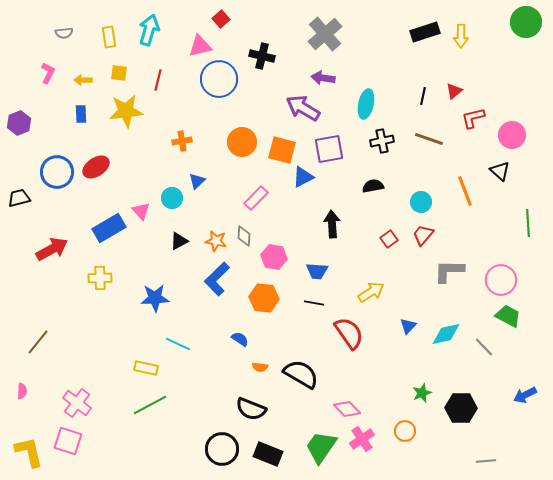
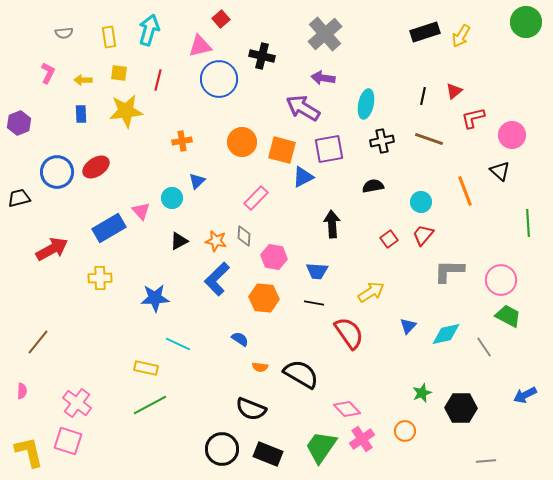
yellow arrow at (461, 36): rotated 30 degrees clockwise
gray line at (484, 347): rotated 10 degrees clockwise
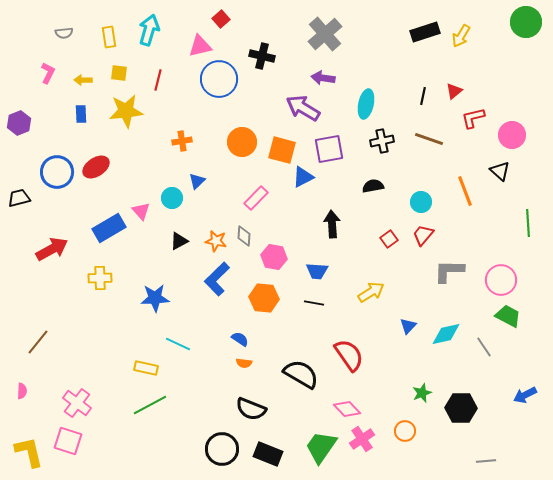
red semicircle at (349, 333): moved 22 px down
orange semicircle at (260, 367): moved 16 px left, 4 px up
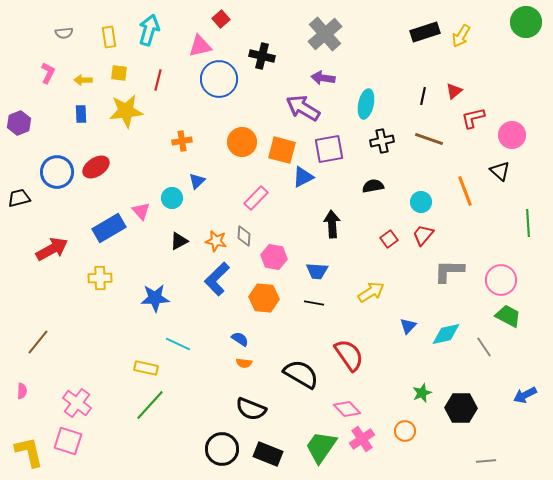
green line at (150, 405): rotated 20 degrees counterclockwise
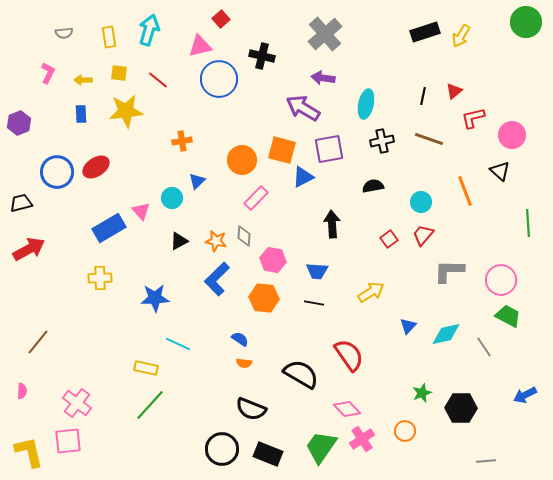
red line at (158, 80): rotated 65 degrees counterclockwise
orange circle at (242, 142): moved 18 px down
black trapezoid at (19, 198): moved 2 px right, 5 px down
red arrow at (52, 249): moved 23 px left
pink hexagon at (274, 257): moved 1 px left, 3 px down
pink square at (68, 441): rotated 24 degrees counterclockwise
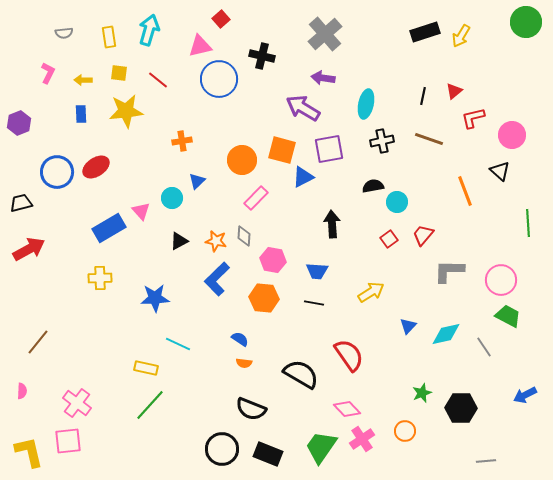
cyan circle at (421, 202): moved 24 px left
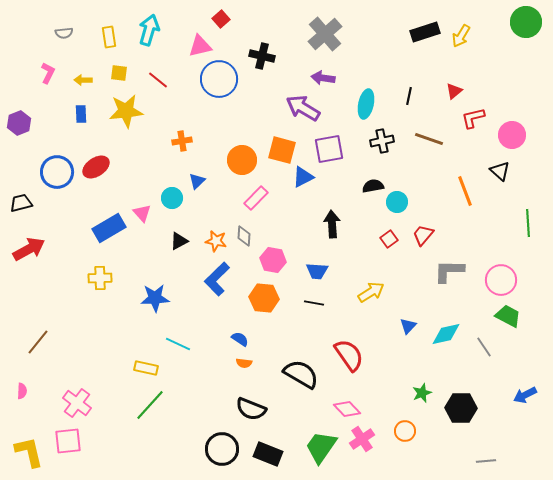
black line at (423, 96): moved 14 px left
pink triangle at (141, 211): moved 1 px right, 2 px down
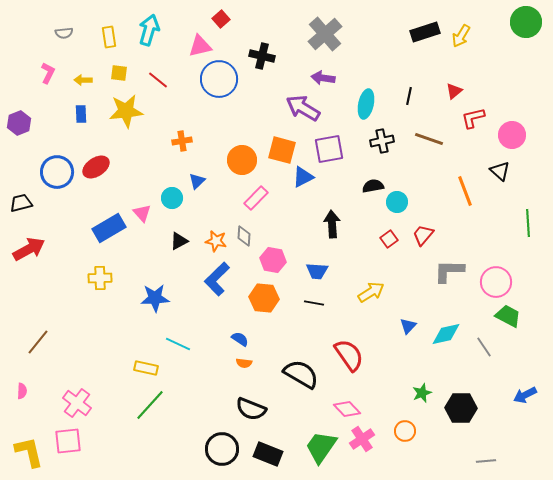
pink circle at (501, 280): moved 5 px left, 2 px down
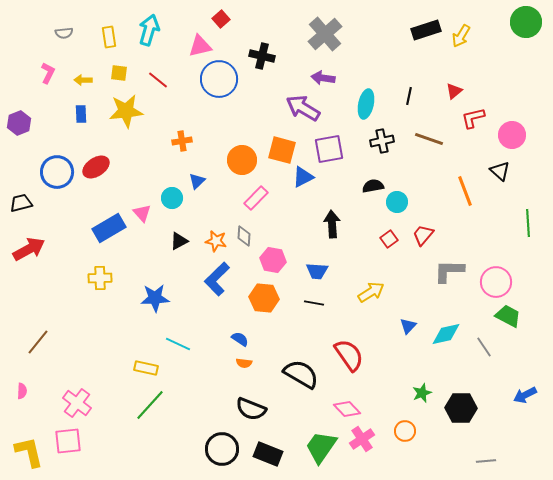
black rectangle at (425, 32): moved 1 px right, 2 px up
